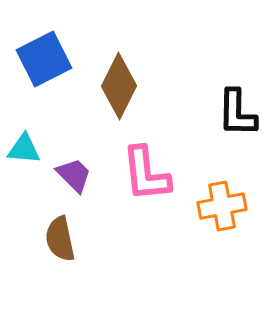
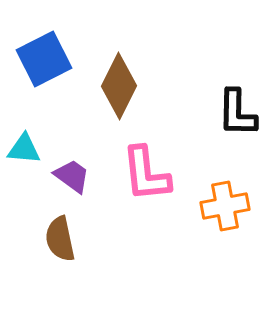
purple trapezoid: moved 2 px left, 1 px down; rotated 9 degrees counterclockwise
orange cross: moved 3 px right
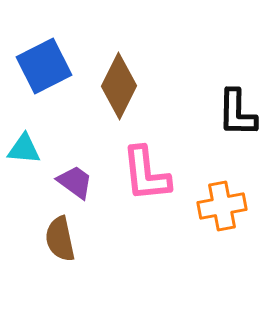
blue square: moved 7 px down
purple trapezoid: moved 3 px right, 6 px down
orange cross: moved 3 px left
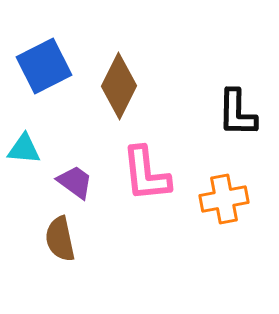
orange cross: moved 2 px right, 7 px up
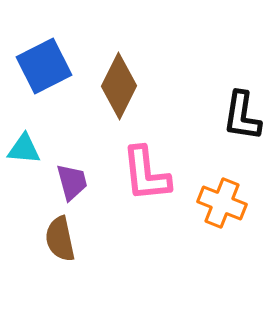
black L-shape: moved 5 px right, 3 px down; rotated 8 degrees clockwise
purple trapezoid: moved 3 px left; rotated 39 degrees clockwise
orange cross: moved 2 px left, 4 px down; rotated 33 degrees clockwise
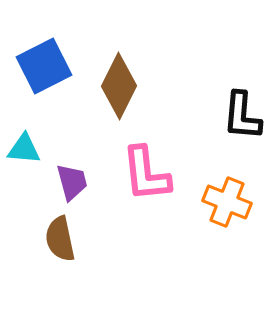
black L-shape: rotated 4 degrees counterclockwise
orange cross: moved 5 px right, 1 px up
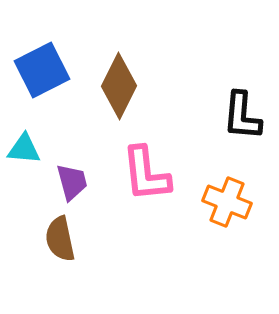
blue square: moved 2 px left, 4 px down
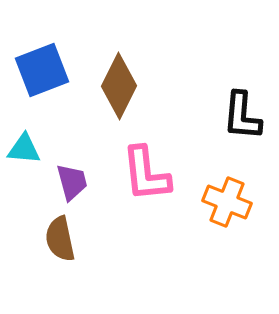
blue square: rotated 6 degrees clockwise
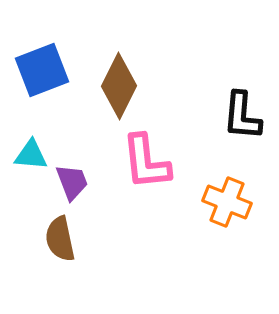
cyan triangle: moved 7 px right, 6 px down
pink L-shape: moved 12 px up
purple trapezoid: rotated 6 degrees counterclockwise
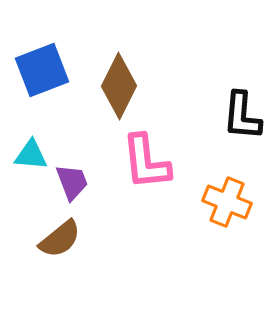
brown semicircle: rotated 117 degrees counterclockwise
